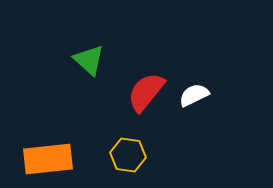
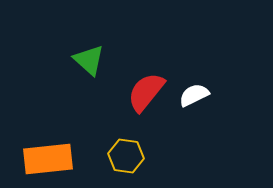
yellow hexagon: moved 2 px left, 1 px down
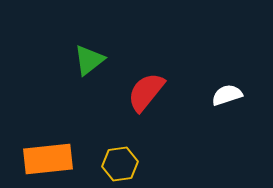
green triangle: rotated 40 degrees clockwise
white semicircle: moved 33 px right; rotated 8 degrees clockwise
yellow hexagon: moved 6 px left, 8 px down; rotated 16 degrees counterclockwise
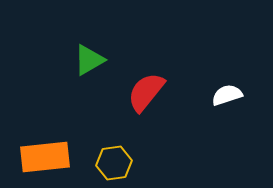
green triangle: rotated 8 degrees clockwise
orange rectangle: moved 3 px left, 2 px up
yellow hexagon: moved 6 px left, 1 px up
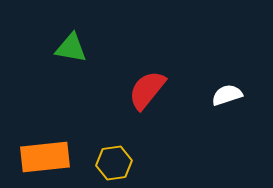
green triangle: moved 18 px left, 12 px up; rotated 40 degrees clockwise
red semicircle: moved 1 px right, 2 px up
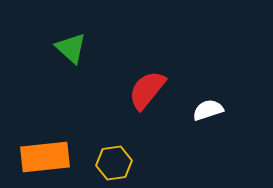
green triangle: rotated 32 degrees clockwise
white semicircle: moved 19 px left, 15 px down
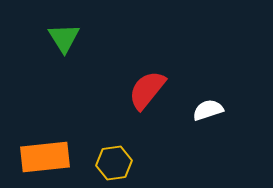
green triangle: moved 7 px left, 10 px up; rotated 16 degrees clockwise
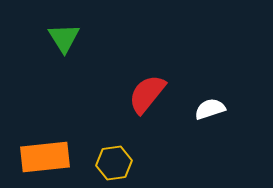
red semicircle: moved 4 px down
white semicircle: moved 2 px right, 1 px up
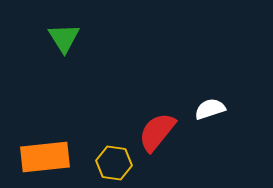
red semicircle: moved 10 px right, 38 px down
yellow hexagon: rotated 16 degrees clockwise
